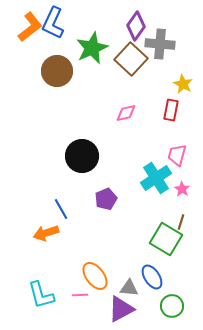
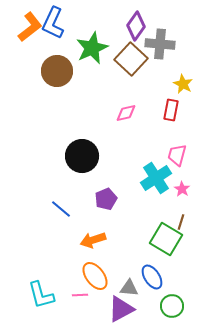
blue line: rotated 20 degrees counterclockwise
orange arrow: moved 47 px right, 7 px down
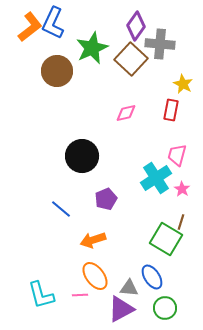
green circle: moved 7 px left, 2 px down
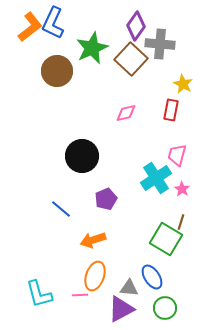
orange ellipse: rotated 56 degrees clockwise
cyan L-shape: moved 2 px left, 1 px up
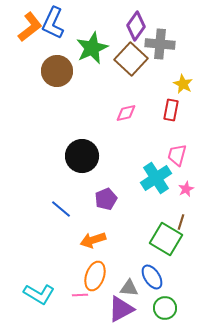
pink star: moved 4 px right; rotated 14 degrees clockwise
cyan L-shape: rotated 44 degrees counterclockwise
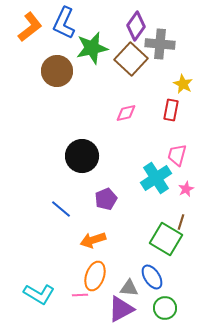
blue L-shape: moved 11 px right
green star: rotated 12 degrees clockwise
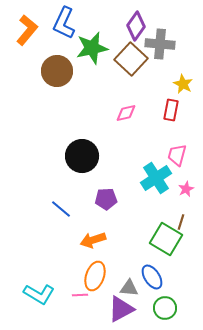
orange L-shape: moved 3 px left, 3 px down; rotated 12 degrees counterclockwise
purple pentagon: rotated 20 degrees clockwise
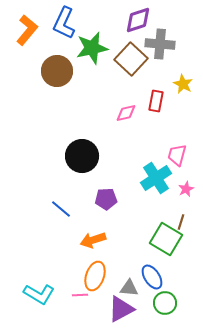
purple diamond: moved 2 px right, 6 px up; rotated 36 degrees clockwise
red rectangle: moved 15 px left, 9 px up
green circle: moved 5 px up
